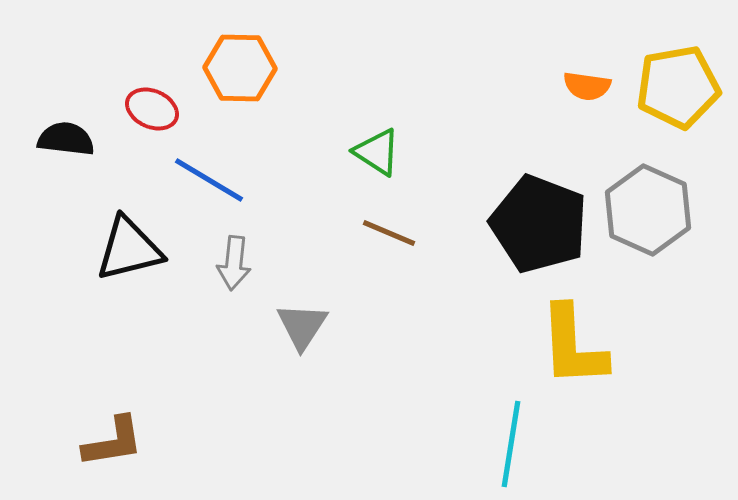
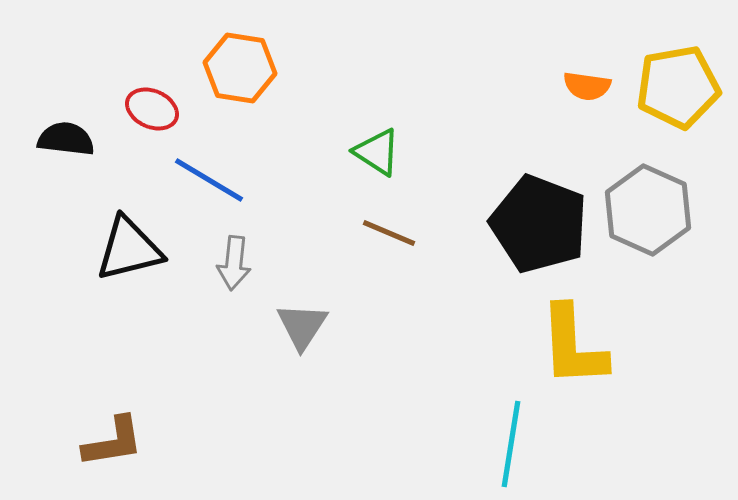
orange hexagon: rotated 8 degrees clockwise
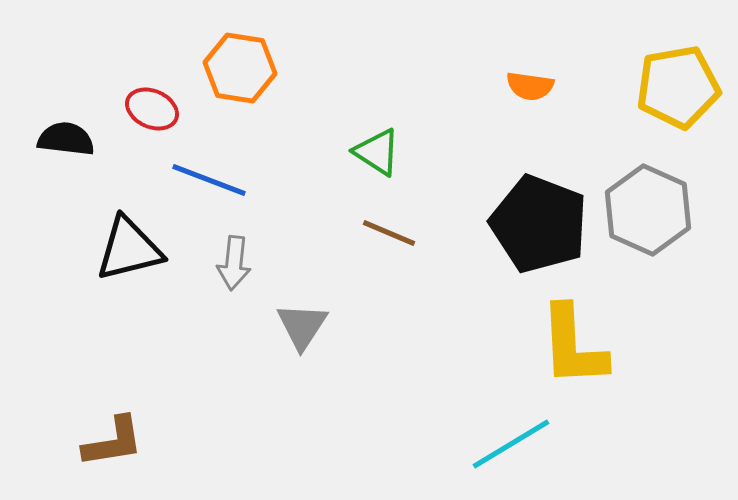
orange semicircle: moved 57 px left
blue line: rotated 10 degrees counterclockwise
cyan line: rotated 50 degrees clockwise
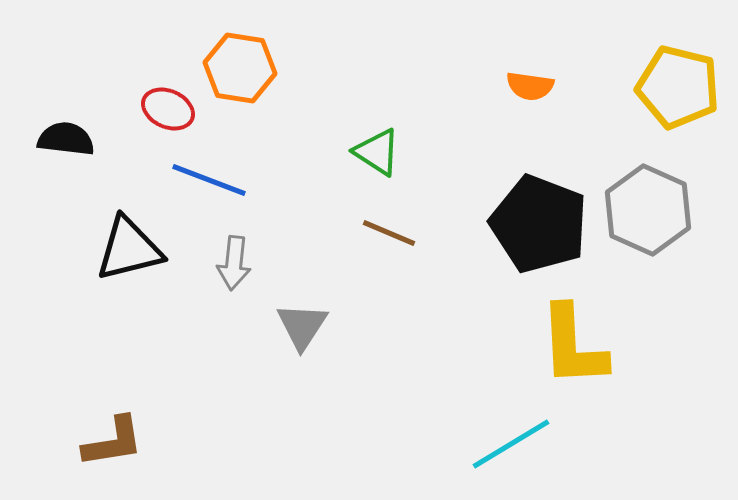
yellow pentagon: rotated 24 degrees clockwise
red ellipse: moved 16 px right
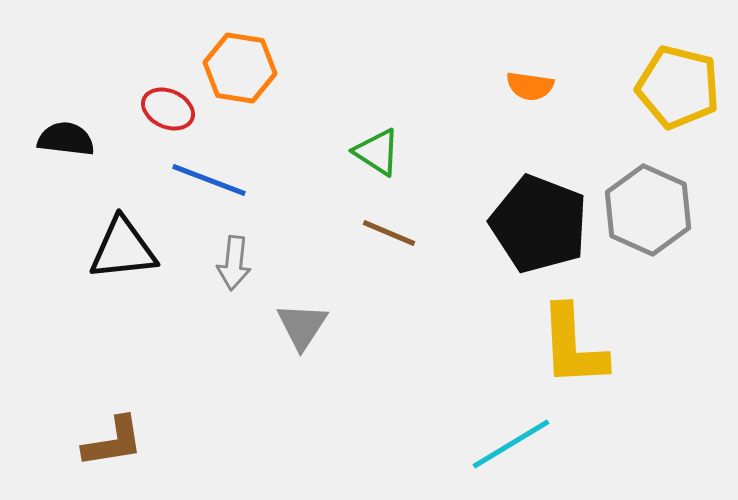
black triangle: moved 6 px left; rotated 8 degrees clockwise
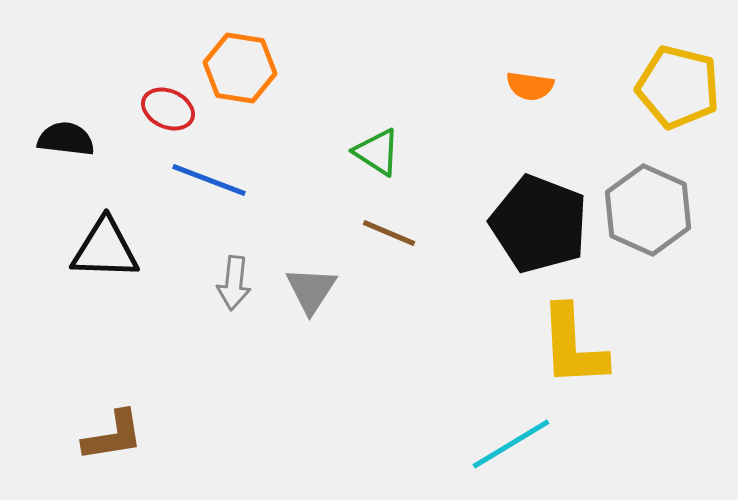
black triangle: moved 18 px left; rotated 8 degrees clockwise
gray arrow: moved 20 px down
gray triangle: moved 9 px right, 36 px up
brown L-shape: moved 6 px up
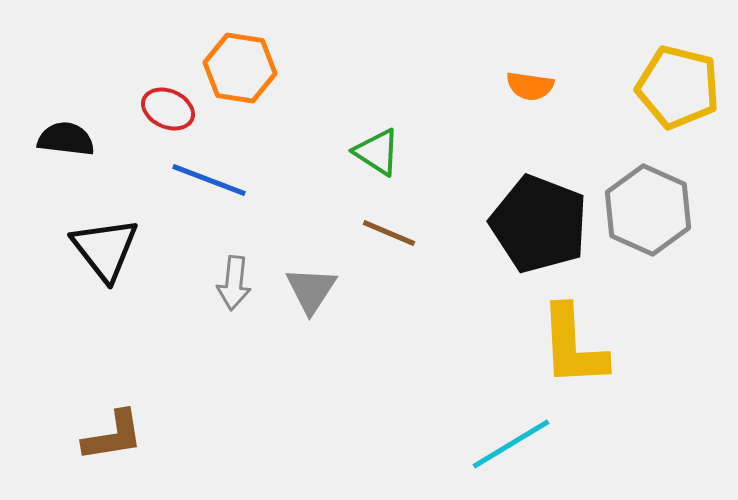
black triangle: rotated 50 degrees clockwise
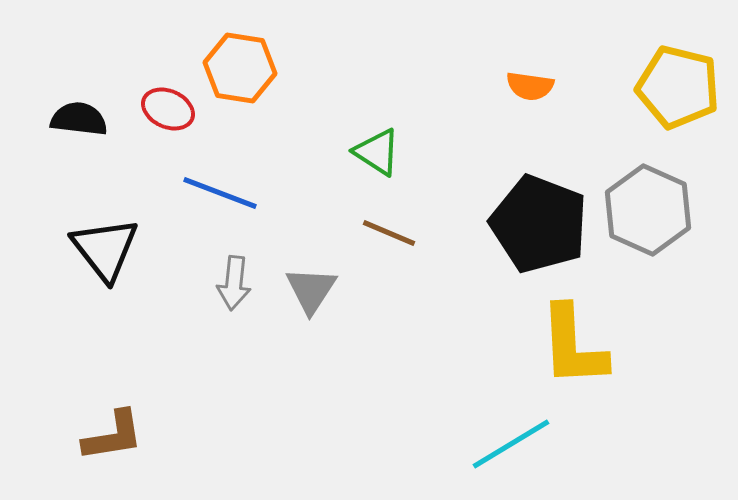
black semicircle: moved 13 px right, 20 px up
blue line: moved 11 px right, 13 px down
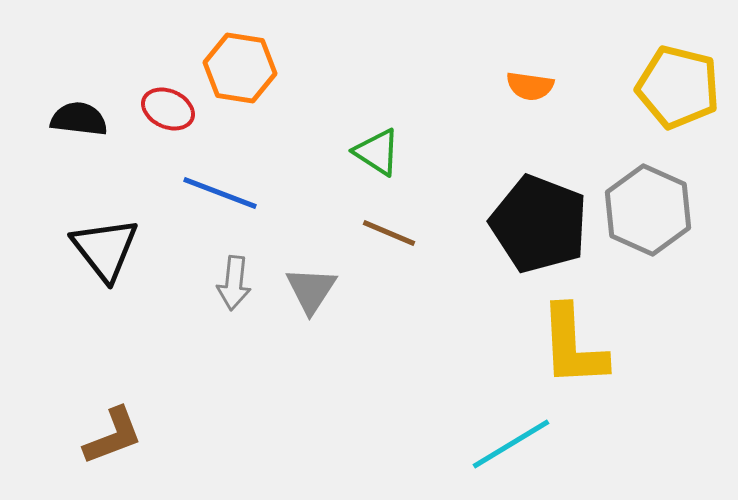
brown L-shape: rotated 12 degrees counterclockwise
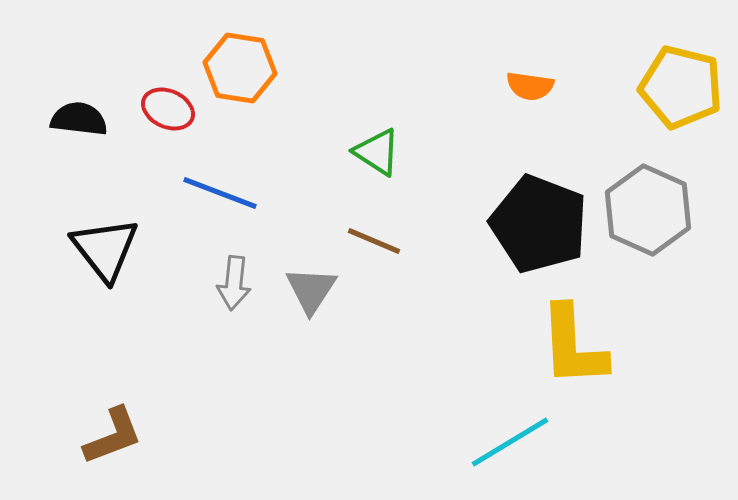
yellow pentagon: moved 3 px right
brown line: moved 15 px left, 8 px down
cyan line: moved 1 px left, 2 px up
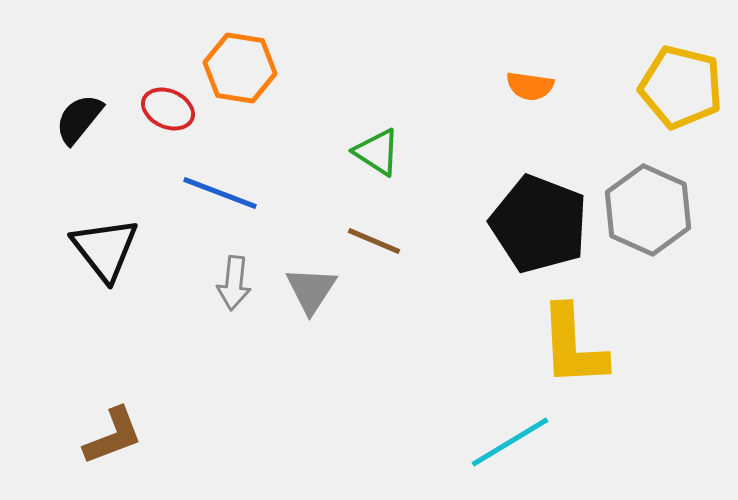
black semicircle: rotated 58 degrees counterclockwise
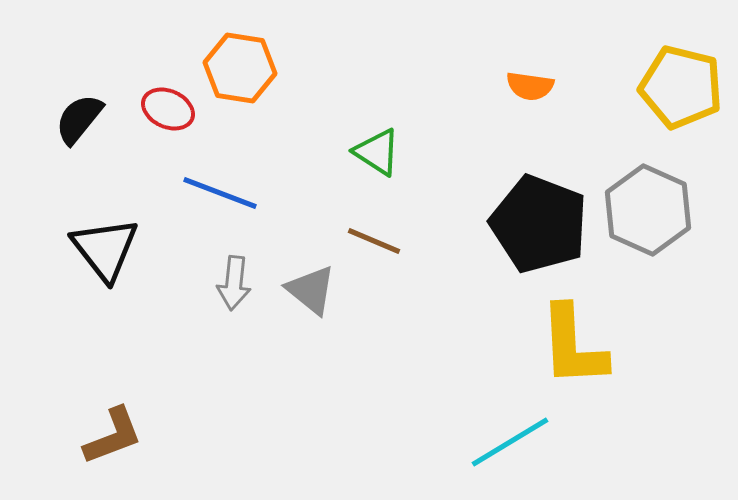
gray triangle: rotated 24 degrees counterclockwise
